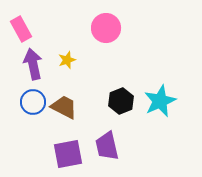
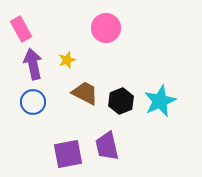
brown trapezoid: moved 21 px right, 14 px up
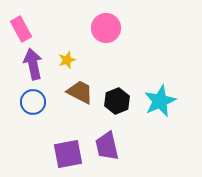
brown trapezoid: moved 5 px left, 1 px up
black hexagon: moved 4 px left
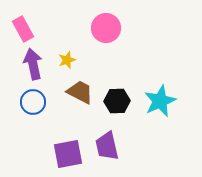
pink rectangle: moved 2 px right
black hexagon: rotated 20 degrees clockwise
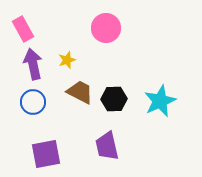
black hexagon: moved 3 px left, 2 px up
purple square: moved 22 px left
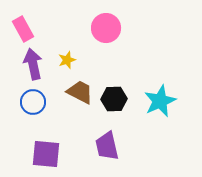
purple square: rotated 16 degrees clockwise
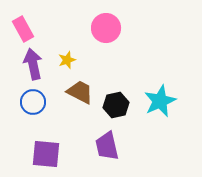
black hexagon: moved 2 px right, 6 px down; rotated 10 degrees counterclockwise
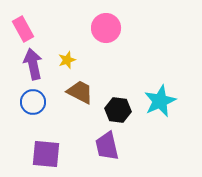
black hexagon: moved 2 px right, 5 px down; rotated 20 degrees clockwise
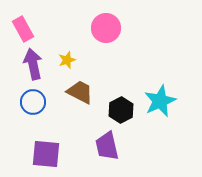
black hexagon: moved 3 px right; rotated 25 degrees clockwise
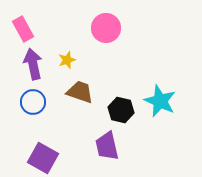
brown trapezoid: rotated 8 degrees counterclockwise
cyan star: rotated 24 degrees counterclockwise
black hexagon: rotated 20 degrees counterclockwise
purple square: moved 3 px left, 4 px down; rotated 24 degrees clockwise
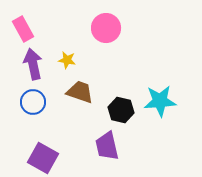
yellow star: rotated 30 degrees clockwise
cyan star: rotated 28 degrees counterclockwise
